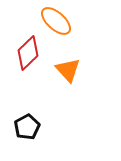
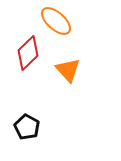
black pentagon: rotated 15 degrees counterclockwise
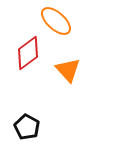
red diamond: rotated 8 degrees clockwise
